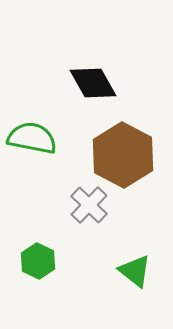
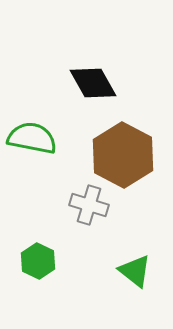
gray cross: rotated 27 degrees counterclockwise
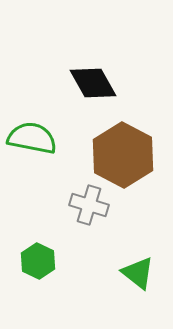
green triangle: moved 3 px right, 2 px down
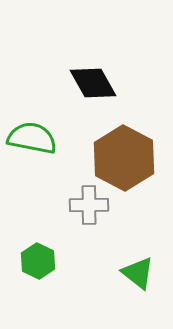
brown hexagon: moved 1 px right, 3 px down
gray cross: rotated 18 degrees counterclockwise
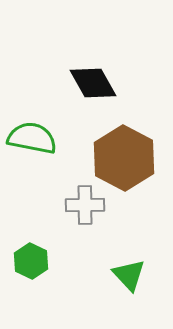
gray cross: moved 4 px left
green hexagon: moved 7 px left
green triangle: moved 9 px left, 2 px down; rotated 9 degrees clockwise
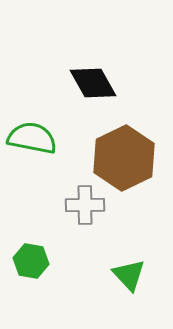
brown hexagon: rotated 6 degrees clockwise
green hexagon: rotated 16 degrees counterclockwise
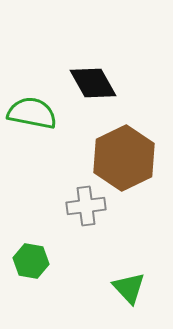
green semicircle: moved 25 px up
gray cross: moved 1 px right, 1 px down; rotated 6 degrees counterclockwise
green triangle: moved 13 px down
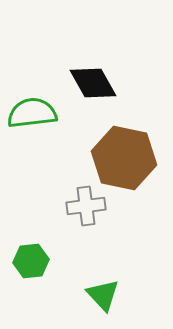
green semicircle: rotated 18 degrees counterclockwise
brown hexagon: rotated 22 degrees counterclockwise
green hexagon: rotated 16 degrees counterclockwise
green triangle: moved 26 px left, 7 px down
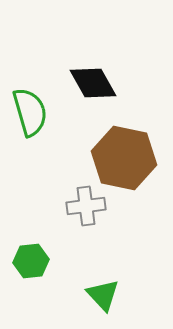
green semicircle: moved 2 px left, 1 px up; rotated 81 degrees clockwise
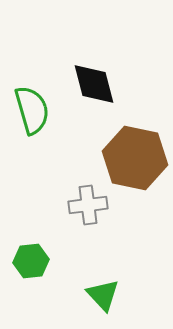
black diamond: moved 1 px right, 1 px down; rotated 15 degrees clockwise
green semicircle: moved 2 px right, 2 px up
brown hexagon: moved 11 px right
gray cross: moved 2 px right, 1 px up
